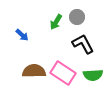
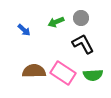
gray circle: moved 4 px right, 1 px down
green arrow: rotated 35 degrees clockwise
blue arrow: moved 2 px right, 5 px up
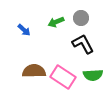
pink rectangle: moved 4 px down
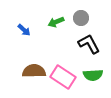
black L-shape: moved 6 px right
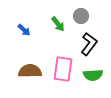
gray circle: moved 2 px up
green arrow: moved 2 px right, 2 px down; rotated 105 degrees counterclockwise
black L-shape: rotated 65 degrees clockwise
brown semicircle: moved 4 px left
pink rectangle: moved 8 px up; rotated 65 degrees clockwise
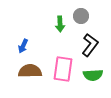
green arrow: moved 2 px right; rotated 35 degrees clockwise
blue arrow: moved 1 px left, 16 px down; rotated 72 degrees clockwise
black L-shape: moved 1 px right, 1 px down
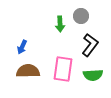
blue arrow: moved 1 px left, 1 px down
brown semicircle: moved 2 px left
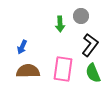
green semicircle: moved 2 px up; rotated 72 degrees clockwise
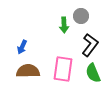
green arrow: moved 4 px right, 1 px down
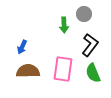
gray circle: moved 3 px right, 2 px up
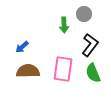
blue arrow: rotated 24 degrees clockwise
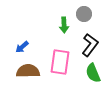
pink rectangle: moved 3 px left, 7 px up
